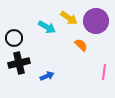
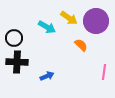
black cross: moved 2 px left, 1 px up; rotated 15 degrees clockwise
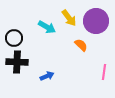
yellow arrow: rotated 18 degrees clockwise
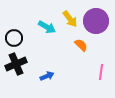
yellow arrow: moved 1 px right, 1 px down
black cross: moved 1 px left, 2 px down; rotated 25 degrees counterclockwise
pink line: moved 3 px left
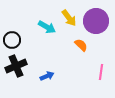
yellow arrow: moved 1 px left, 1 px up
black circle: moved 2 px left, 2 px down
black cross: moved 2 px down
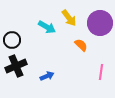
purple circle: moved 4 px right, 2 px down
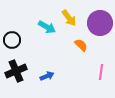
black cross: moved 5 px down
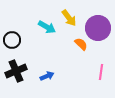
purple circle: moved 2 px left, 5 px down
orange semicircle: moved 1 px up
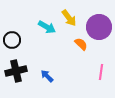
purple circle: moved 1 px right, 1 px up
black cross: rotated 10 degrees clockwise
blue arrow: rotated 112 degrees counterclockwise
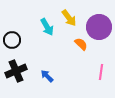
cyan arrow: rotated 30 degrees clockwise
black cross: rotated 10 degrees counterclockwise
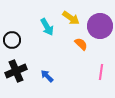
yellow arrow: moved 2 px right; rotated 18 degrees counterclockwise
purple circle: moved 1 px right, 1 px up
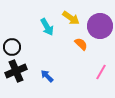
black circle: moved 7 px down
pink line: rotated 21 degrees clockwise
